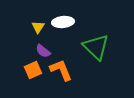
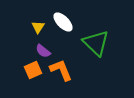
white ellipse: rotated 50 degrees clockwise
green triangle: moved 4 px up
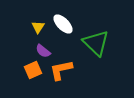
white ellipse: moved 2 px down
orange L-shape: rotated 80 degrees counterclockwise
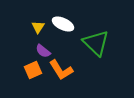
white ellipse: rotated 20 degrees counterclockwise
orange L-shape: rotated 110 degrees counterclockwise
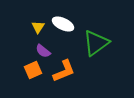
green triangle: rotated 40 degrees clockwise
orange L-shape: moved 3 px right, 1 px down; rotated 80 degrees counterclockwise
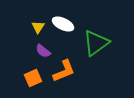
orange square: moved 8 px down
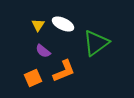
yellow triangle: moved 2 px up
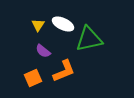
green triangle: moved 7 px left, 4 px up; rotated 24 degrees clockwise
